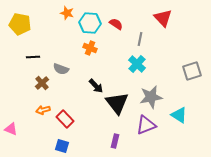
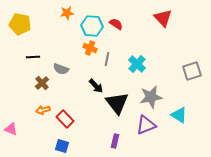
orange star: rotated 24 degrees counterclockwise
cyan hexagon: moved 2 px right, 3 px down
gray line: moved 33 px left, 20 px down
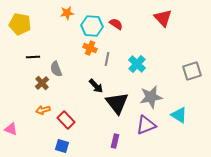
gray semicircle: moved 5 px left; rotated 49 degrees clockwise
red rectangle: moved 1 px right, 1 px down
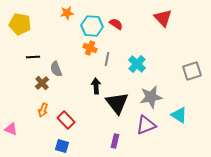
black arrow: rotated 140 degrees counterclockwise
orange arrow: rotated 56 degrees counterclockwise
